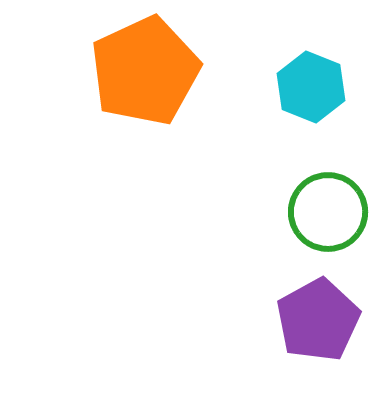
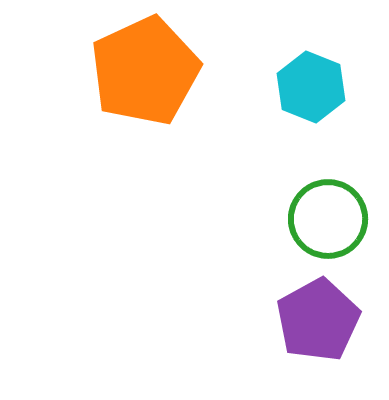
green circle: moved 7 px down
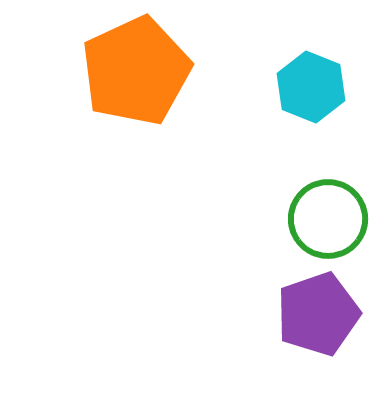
orange pentagon: moved 9 px left
purple pentagon: moved 6 px up; rotated 10 degrees clockwise
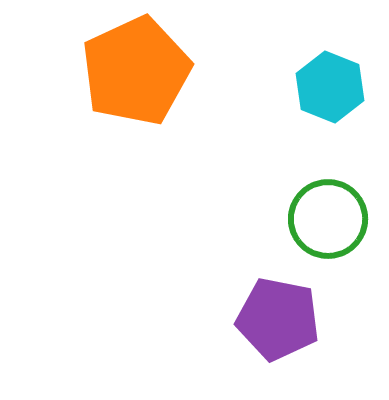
cyan hexagon: moved 19 px right
purple pentagon: moved 40 px left, 5 px down; rotated 30 degrees clockwise
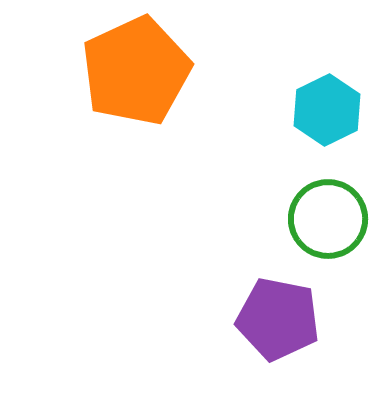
cyan hexagon: moved 3 px left, 23 px down; rotated 12 degrees clockwise
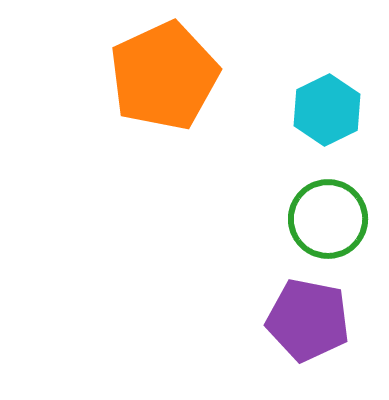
orange pentagon: moved 28 px right, 5 px down
purple pentagon: moved 30 px right, 1 px down
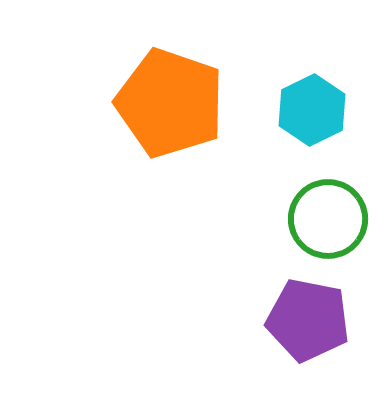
orange pentagon: moved 6 px right, 27 px down; rotated 28 degrees counterclockwise
cyan hexagon: moved 15 px left
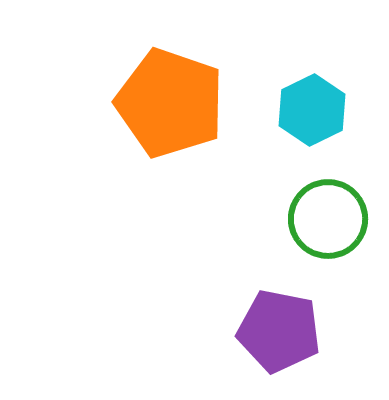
purple pentagon: moved 29 px left, 11 px down
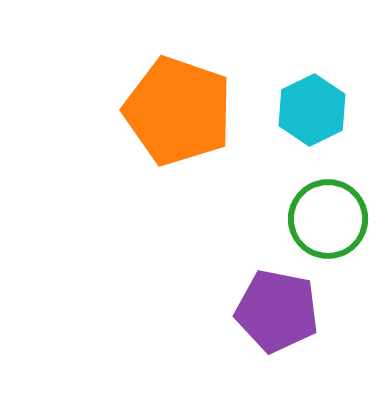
orange pentagon: moved 8 px right, 8 px down
purple pentagon: moved 2 px left, 20 px up
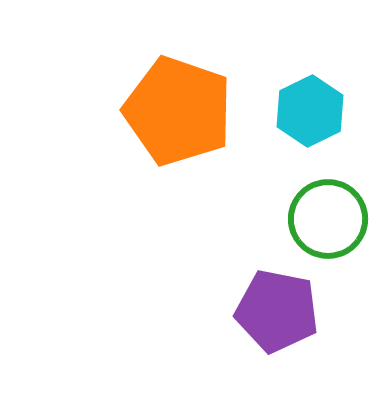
cyan hexagon: moved 2 px left, 1 px down
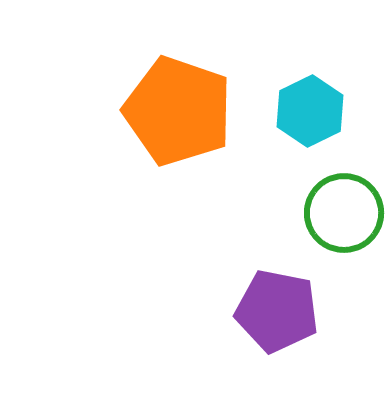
green circle: moved 16 px right, 6 px up
